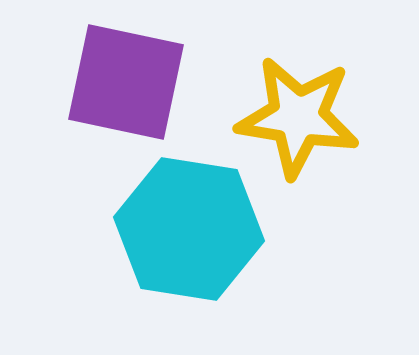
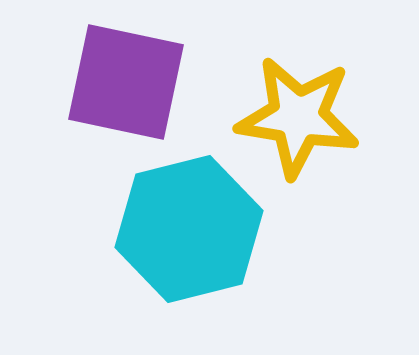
cyan hexagon: rotated 23 degrees counterclockwise
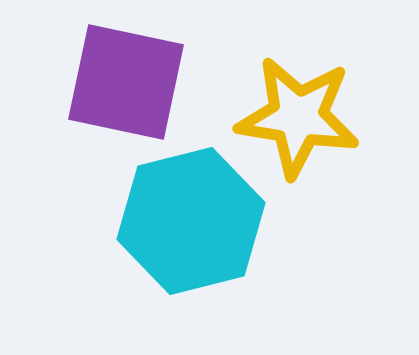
cyan hexagon: moved 2 px right, 8 px up
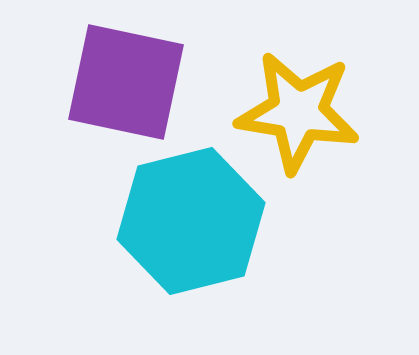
yellow star: moved 5 px up
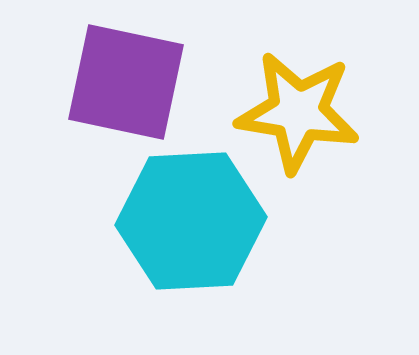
cyan hexagon: rotated 11 degrees clockwise
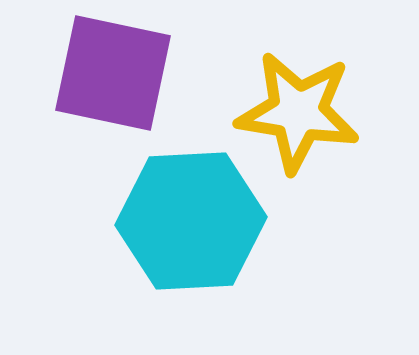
purple square: moved 13 px left, 9 px up
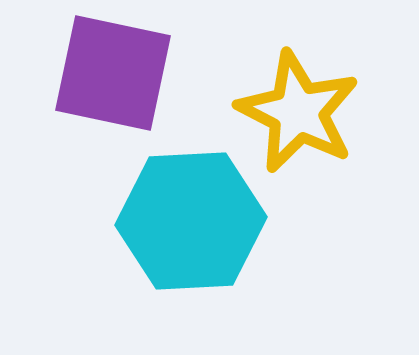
yellow star: rotated 18 degrees clockwise
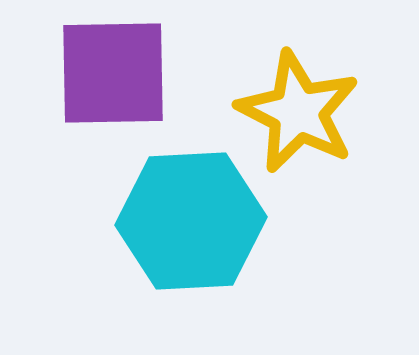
purple square: rotated 13 degrees counterclockwise
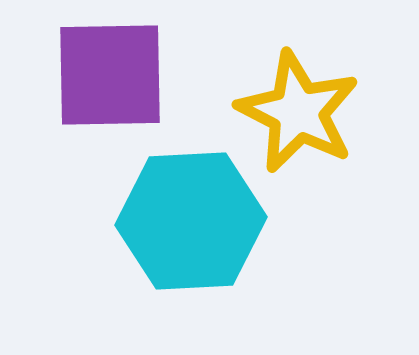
purple square: moved 3 px left, 2 px down
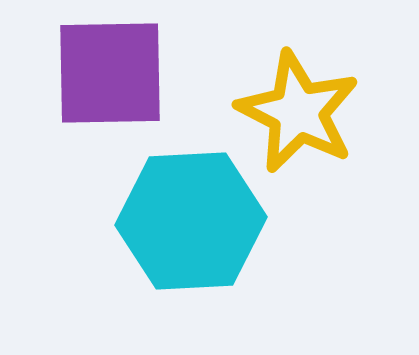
purple square: moved 2 px up
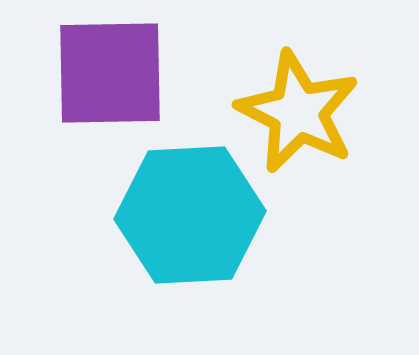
cyan hexagon: moved 1 px left, 6 px up
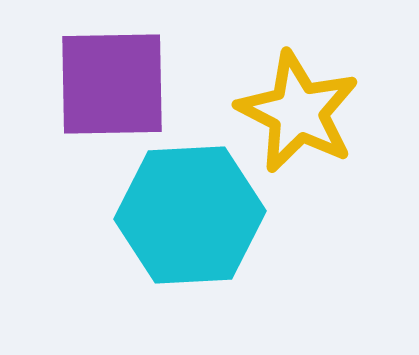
purple square: moved 2 px right, 11 px down
